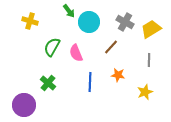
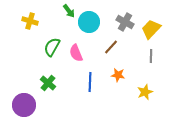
yellow trapezoid: rotated 15 degrees counterclockwise
gray line: moved 2 px right, 4 px up
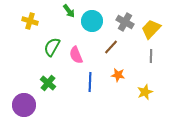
cyan circle: moved 3 px right, 1 px up
pink semicircle: moved 2 px down
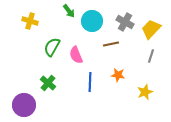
brown line: moved 3 px up; rotated 35 degrees clockwise
gray line: rotated 16 degrees clockwise
